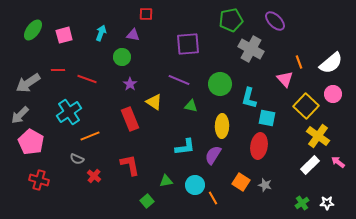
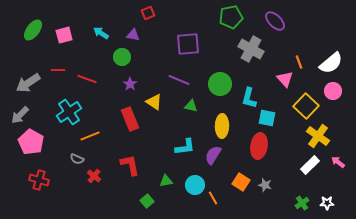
red square at (146, 14): moved 2 px right, 1 px up; rotated 24 degrees counterclockwise
green pentagon at (231, 20): moved 3 px up
cyan arrow at (101, 33): rotated 77 degrees counterclockwise
pink circle at (333, 94): moved 3 px up
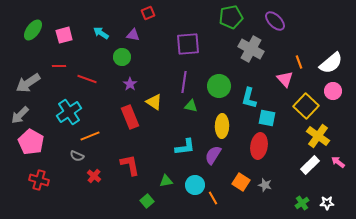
red line at (58, 70): moved 1 px right, 4 px up
purple line at (179, 80): moved 5 px right, 2 px down; rotated 75 degrees clockwise
green circle at (220, 84): moved 1 px left, 2 px down
red rectangle at (130, 119): moved 2 px up
gray semicircle at (77, 159): moved 3 px up
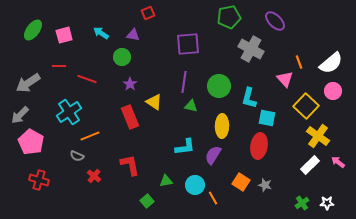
green pentagon at (231, 17): moved 2 px left
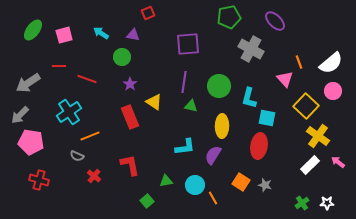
pink pentagon at (31, 142): rotated 20 degrees counterclockwise
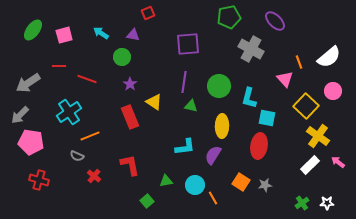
white semicircle at (331, 63): moved 2 px left, 6 px up
gray star at (265, 185): rotated 24 degrees counterclockwise
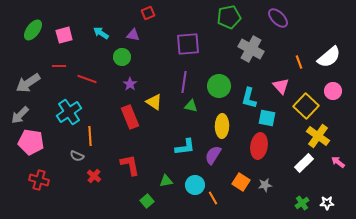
purple ellipse at (275, 21): moved 3 px right, 3 px up
pink triangle at (285, 79): moved 4 px left, 7 px down
orange line at (90, 136): rotated 72 degrees counterclockwise
white rectangle at (310, 165): moved 6 px left, 2 px up
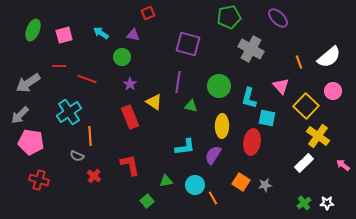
green ellipse at (33, 30): rotated 15 degrees counterclockwise
purple square at (188, 44): rotated 20 degrees clockwise
purple line at (184, 82): moved 6 px left
red ellipse at (259, 146): moved 7 px left, 4 px up
pink arrow at (338, 162): moved 5 px right, 3 px down
green cross at (302, 203): moved 2 px right
